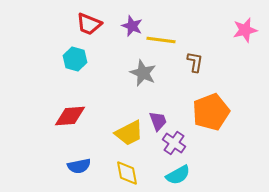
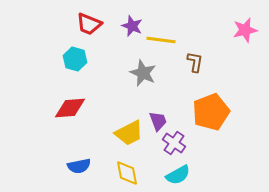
red diamond: moved 8 px up
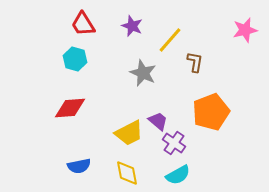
red trapezoid: moved 6 px left; rotated 36 degrees clockwise
yellow line: moved 9 px right; rotated 56 degrees counterclockwise
purple trapezoid: rotated 30 degrees counterclockwise
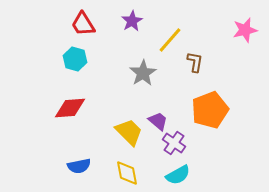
purple star: moved 5 px up; rotated 20 degrees clockwise
gray star: rotated 16 degrees clockwise
orange pentagon: moved 1 px left, 2 px up
yellow trapezoid: moved 1 px up; rotated 108 degrees counterclockwise
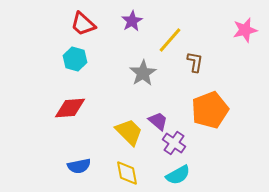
red trapezoid: rotated 16 degrees counterclockwise
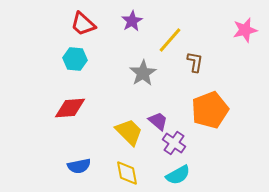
cyan hexagon: rotated 10 degrees counterclockwise
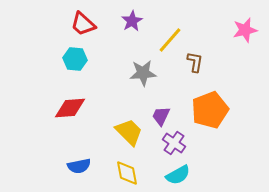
gray star: rotated 28 degrees clockwise
purple trapezoid: moved 3 px right, 5 px up; rotated 105 degrees counterclockwise
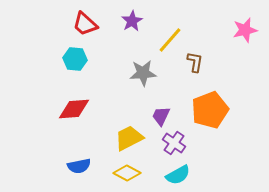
red trapezoid: moved 2 px right
red diamond: moved 4 px right, 1 px down
yellow trapezoid: moved 6 px down; rotated 72 degrees counterclockwise
yellow diamond: rotated 52 degrees counterclockwise
